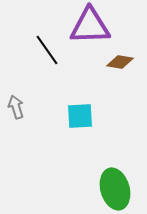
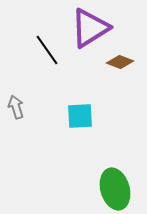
purple triangle: moved 2 px down; rotated 30 degrees counterclockwise
brown diamond: rotated 12 degrees clockwise
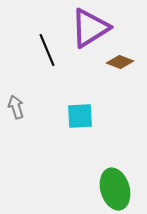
black line: rotated 12 degrees clockwise
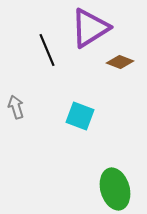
cyan square: rotated 24 degrees clockwise
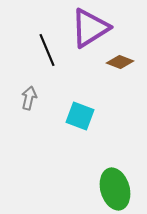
gray arrow: moved 13 px right, 9 px up; rotated 30 degrees clockwise
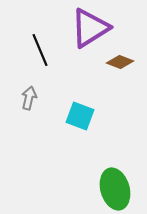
black line: moved 7 px left
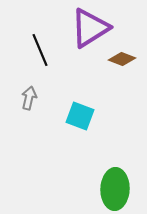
brown diamond: moved 2 px right, 3 px up
green ellipse: rotated 18 degrees clockwise
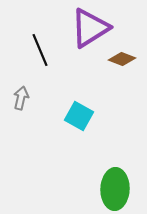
gray arrow: moved 8 px left
cyan square: moved 1 px left; rotated 8 degrees clockwise
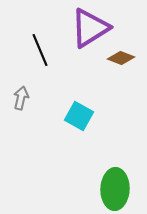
brown diamond: moved 1 px left, 1 px up
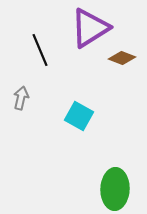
brown diamond: moved 1 px right
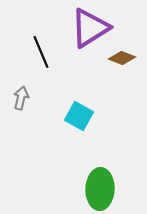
black line: moved 1 px right, 2 px down
green ellipse: moved 15 px left
